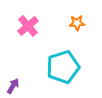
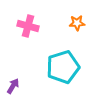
pink cross: rotated 35 degrees counterclockwise
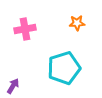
pink cross: moved 3 px left, 3 px down; rotated 25 degrees counterclockwise
cyan pentagon: moved 1 px right, 1 px down
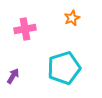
orange star: moved 5 px left, 5 px up; rotated 21 degrees counterclockwise
purple arrow: moved 10 px up
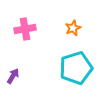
orange star: moved 1 px right, 10 px down
cyan pentagon: moved 12 px right
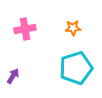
orange star: rotated 21 degrees clockwise
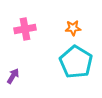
cyan pentagon: moved 6 px up; rotated 24 degrees counterclockwise
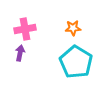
purple arrow: moved 7 px right, 23 px up; rotated 21 degrees counterclockwise
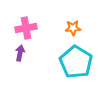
pink cross: moved 1 px right, 1 px up
